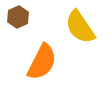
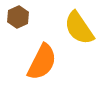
yellow semicircle: moved 1 px left, 1 px down
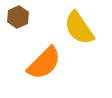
orange semicircle: moved 2 px right, 1 px down; rotated 18 degrees clockwise
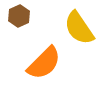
brown hexagon: moved 1 px right, 1 px up
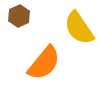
orange semicircle: rotated 6 degrees counterclockwise
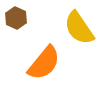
brown hexagon: moved 3 px left, 2 px down; rotated 10 degrees counterclockwise
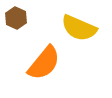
yellow semicircle: rotated 33 degrees counterclockwise
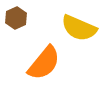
brown hexagon: rotated 10 degrees clockwise
